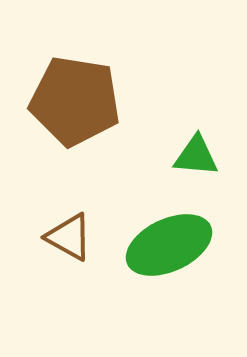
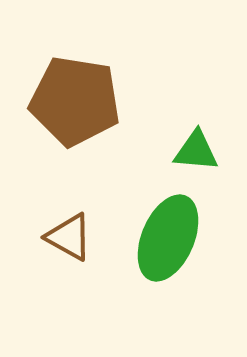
green triangle: moved 5 px up
green ellipse: moved 1 px left, 7 px up; rotated 42 degrees counterclockwise
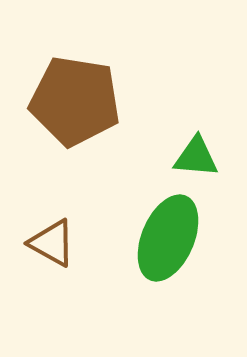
green triangle: moved 6 px down
brown triangle: moved 17 px left, 6 px down
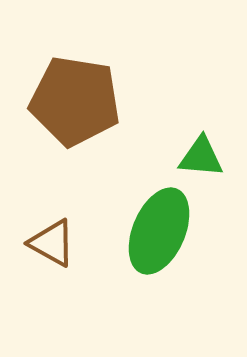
green triangle: moved 5 px right
green ellipse: moved 9 px left, 7 px up
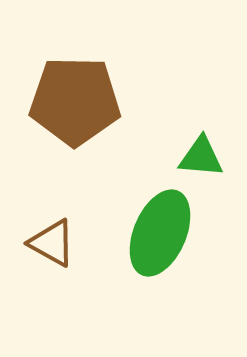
brown pentagon: rotated 8 degrees counterclockwise
green ellipse: moved 1 px right, 2 px down
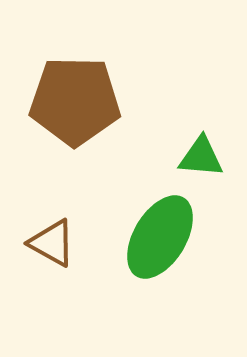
green ellipse: moved 4 px down; rotated 8 degrees clockwise
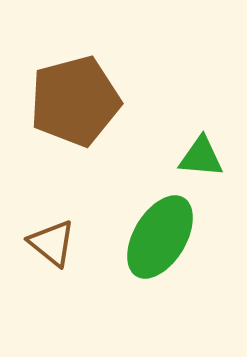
brown pentagon: rotated 16 degrees counterclockwise
brown triangle: rotated 10 degrees clockwise
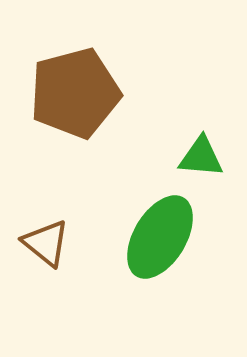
brown pentagon: moved 8 px up
brown triangle: moved 6 px left
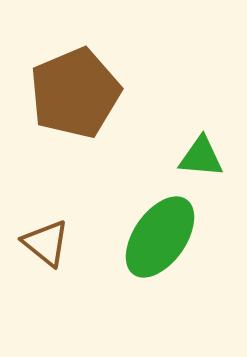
brown pentagon: rotated 8 degrees counterclockwise
green ellipse: rotated 4 degrees clockwise
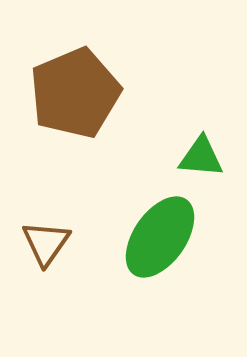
brown triangle: rotated 26 degrees clockwise
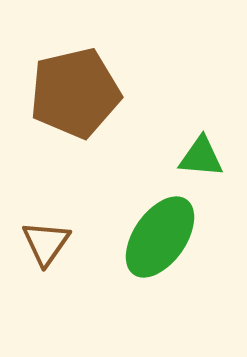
brown pentagon: rotated 10 degrees clockwise
